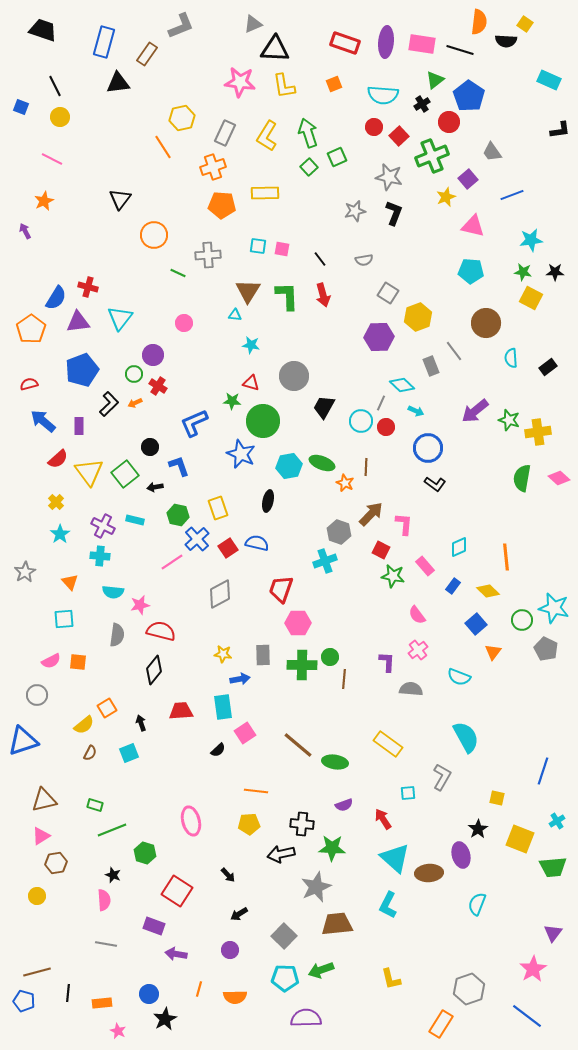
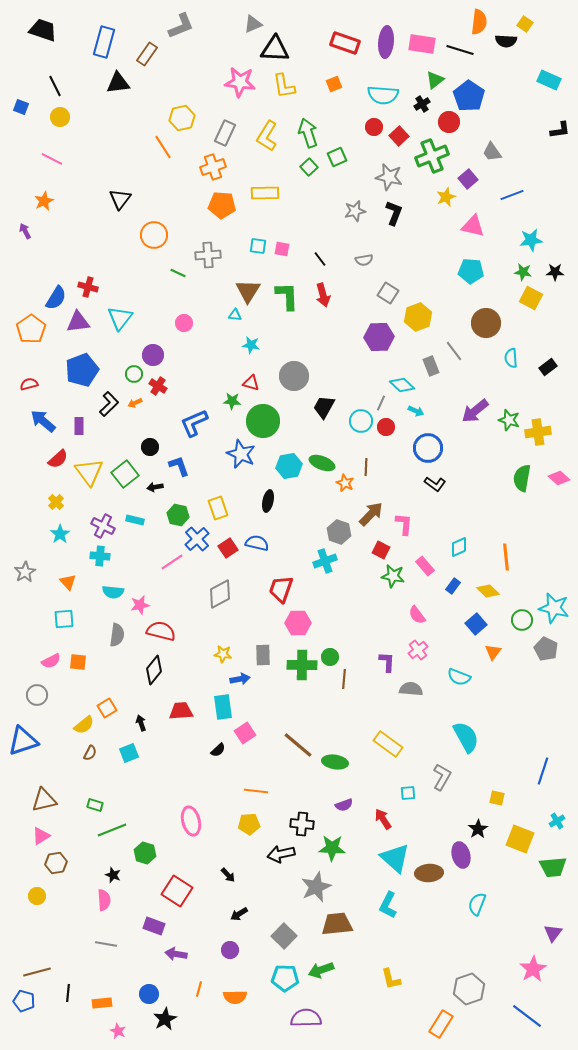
orange triangle at (70, 582): moved 2 px left
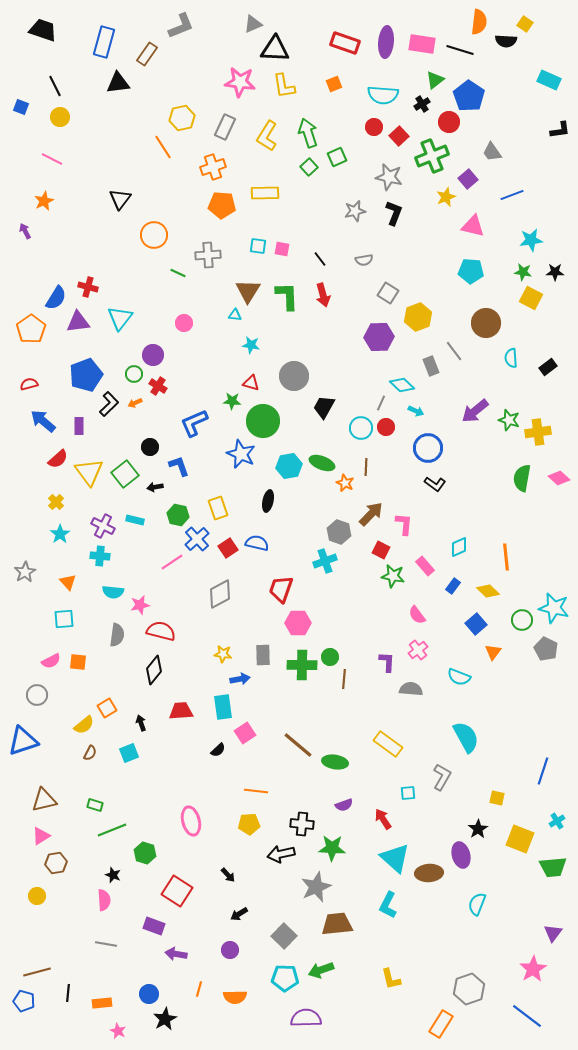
gray rectangle at (225, 133): moved 6 px up
blue pentagon at (82, 370): moved 4 px right, 5 px down
cyan circle at (361, 421): moved 7 px down
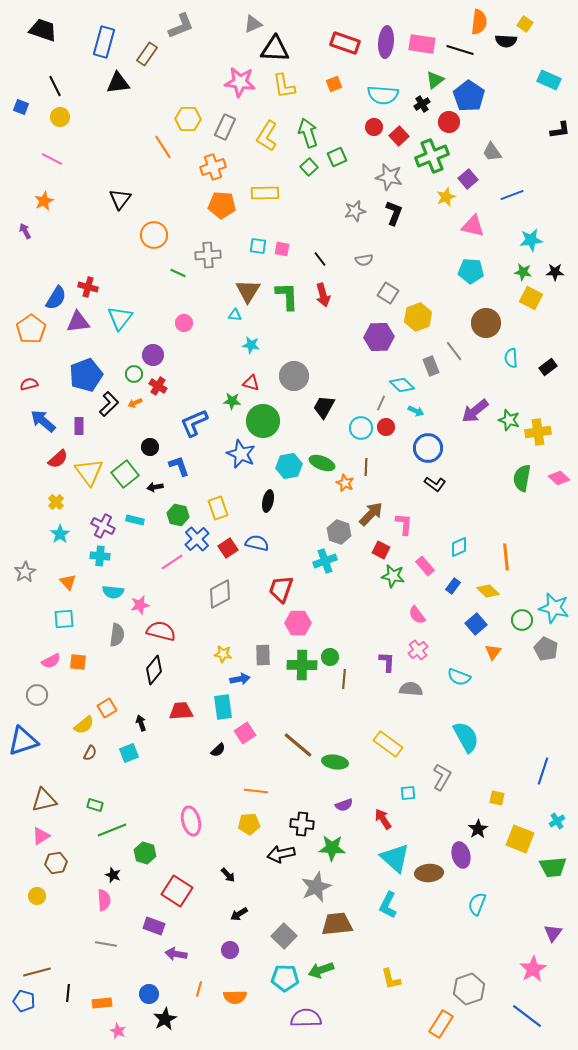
yellow hexagon at (182, 118): moved 6 px right, 1 px down; rotated 15 degrees clockwise
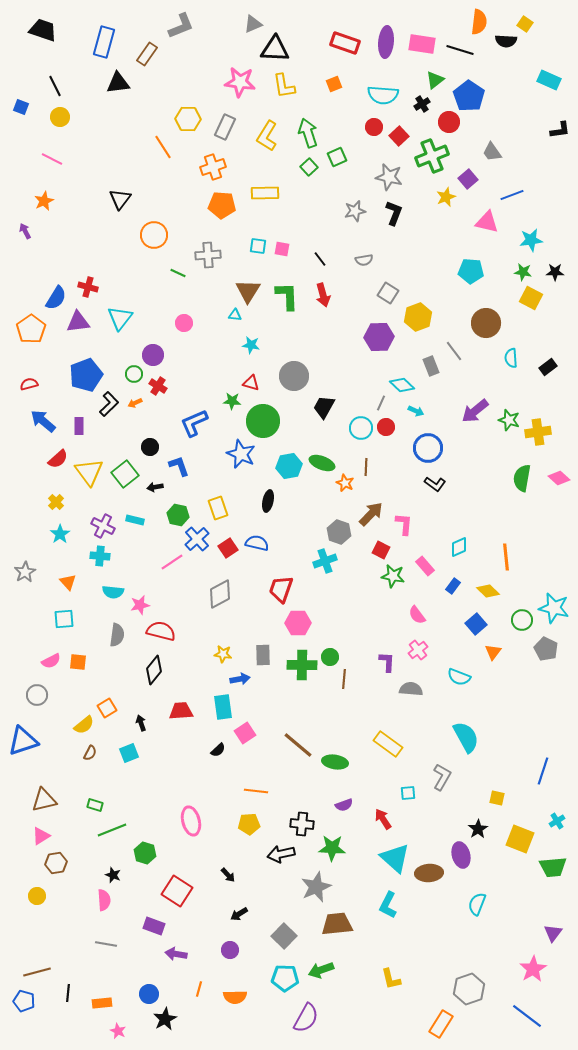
pink triangle at (473, 226): moved 14 px right, 4 px up
purple semicircle at (306, 1018): rotated 120 degrees clockwise
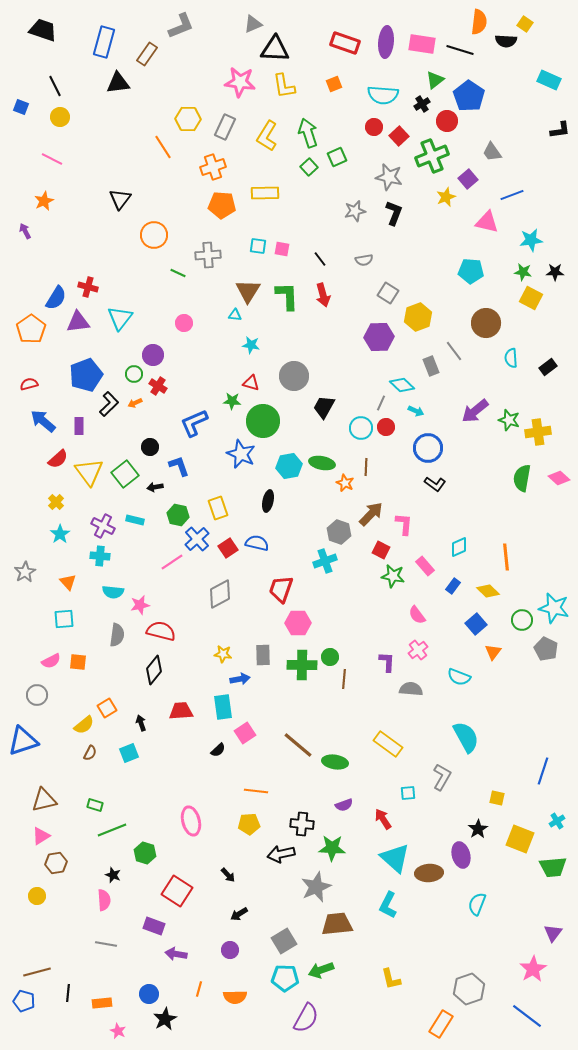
red circle at (449, 122): moved 2 px left, 1 px up
green ellipse at (322, 463): rotated 10 degrees counterclockwise
gray square at (284, 936): moved 5 px down; rotated 15 degrees clockwise
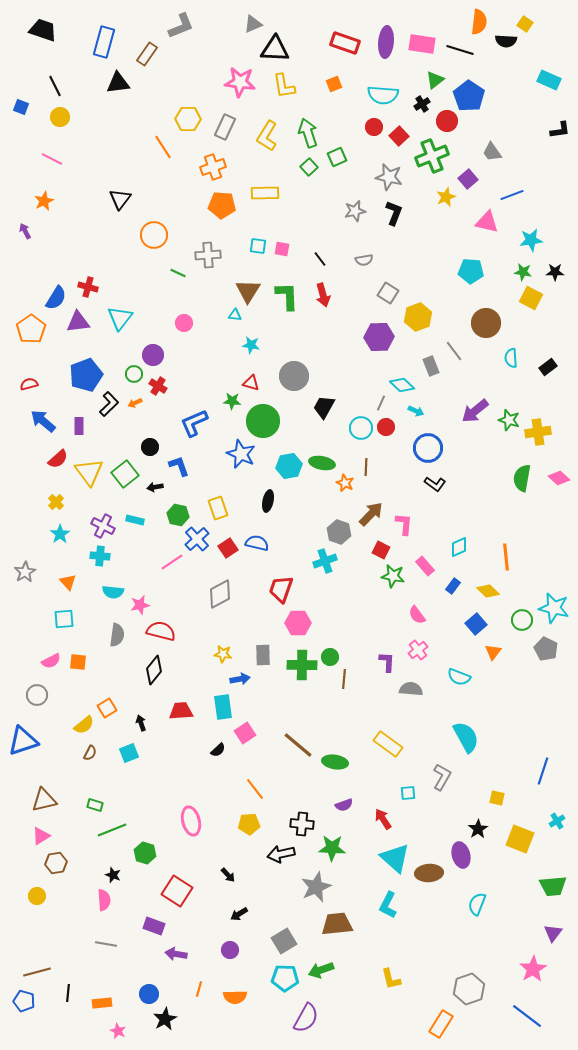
orange line at (256, 791): moved 1 px left, 2 px up; rotated 45 degrees clockwise
green trapezoid at (553, 867): moved 19 px down
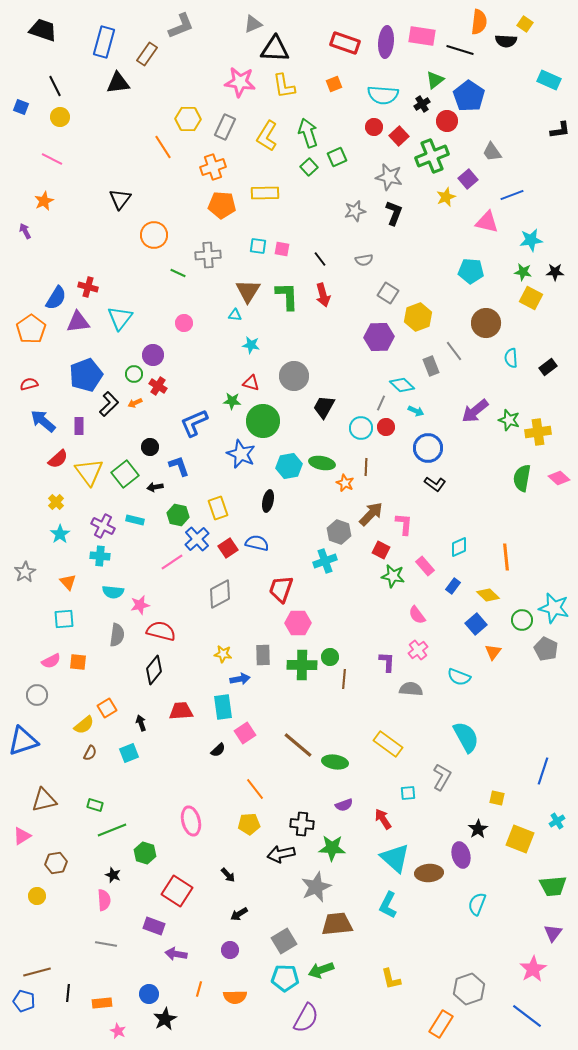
pink rectangle at (422, 44): moved 8 px up
yellow diamond at (488, 591): moved 4 px down
pink triangle at (41, 836): moved 19 px left
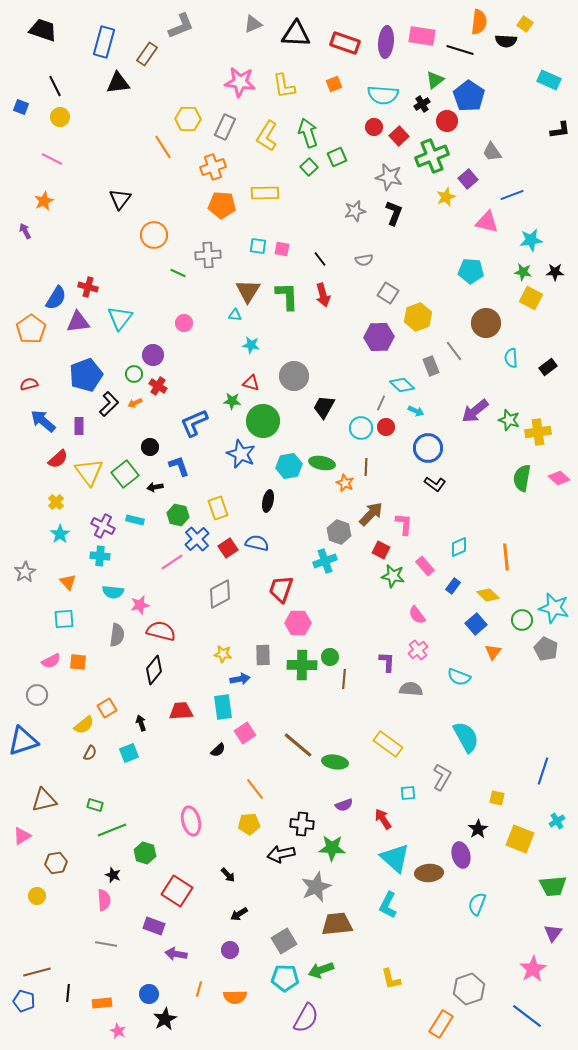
black triangle at (275, 49): moved 21 px right, 15 px up
